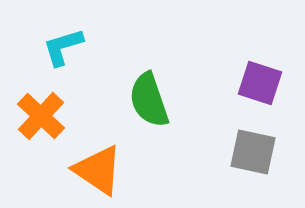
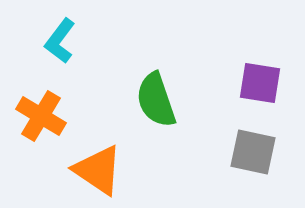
cyan L-shape: moved 3 px left, 6 px up; rotated 36 degrees counterclockwise
purple square: rotated 9 degrees counterclockwise
green semicircle: moved 7 px right
orange cross: rotated 12 degrees counterclockwise
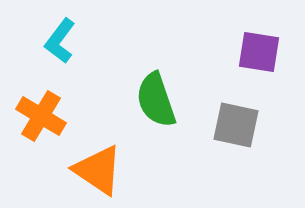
purple square: moved 1 px left, 31 px up
gray square: moved 17 px left, 27 px up
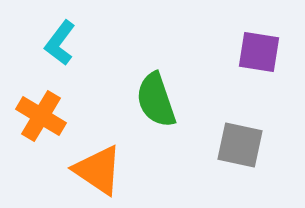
cyan L-shape: moved 2 px down
gray square: moved 4 px right, 20 px down
